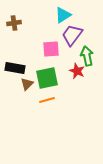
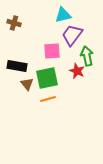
cyan triangle: rotated 18 degrees clockwise
brown cross: rotated 24 degrees clockwise
pink square: moved 1 px right, 2 px down
black rectangle: moved 2 px right, 2 px up
brown triangle: rotated 24 degrees counterclockwise
orange line: moved 1 px right, 1 px up
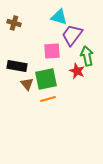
cyan triangle: moved 4 px left, 2 px down; rotated 30 degrees clockwise
green square: moved 1 px left, 1 px down
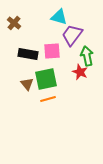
brown cross: rotated 24 degrees clockwise
black rectangle: moved 11 px right, 12 px up
red star: moved 3 px right, 1 px down
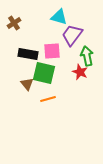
brown cross: rotated 16 degrees clockwise
green square: moved 2 px left, 6 px up; rotated 25 degrees clockwise
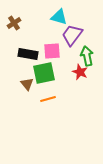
green square: rotated 25 degrees counterclockwise
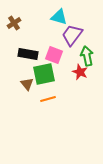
pink square: moved 2 px right, 4 px down; rotated 24 degrees clockwise
green square: moved 1 px down
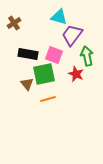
red star: moved 4 px left, 2 px down
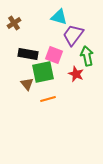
purple trapezoid: moved 1 px right
green square: moved 1 px left, 2 px up
